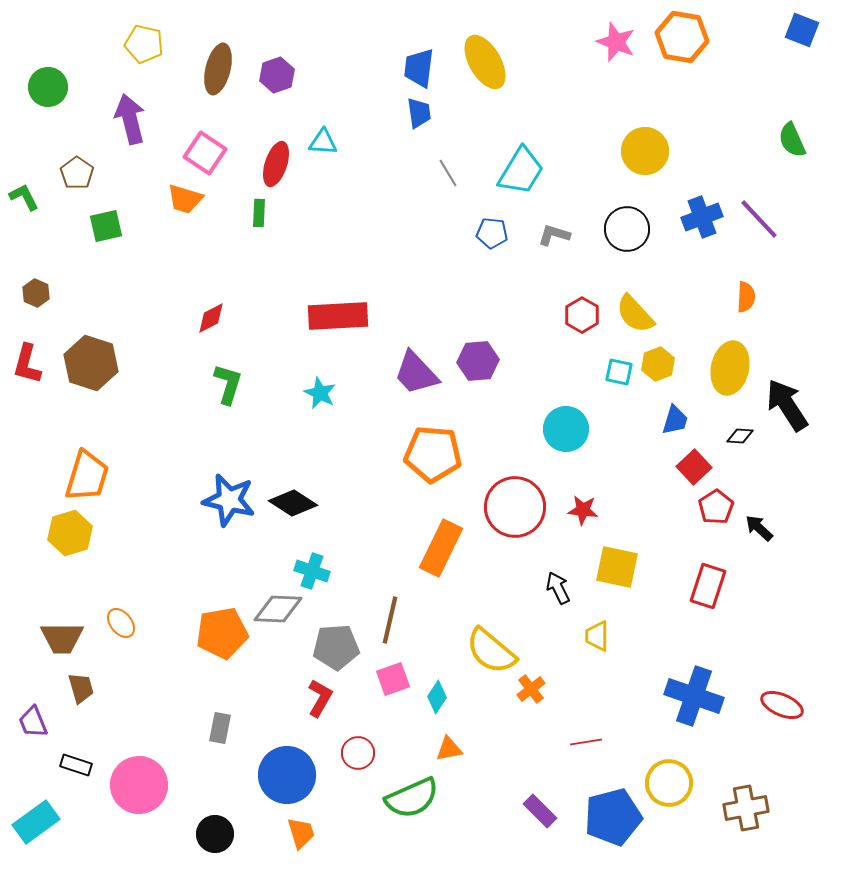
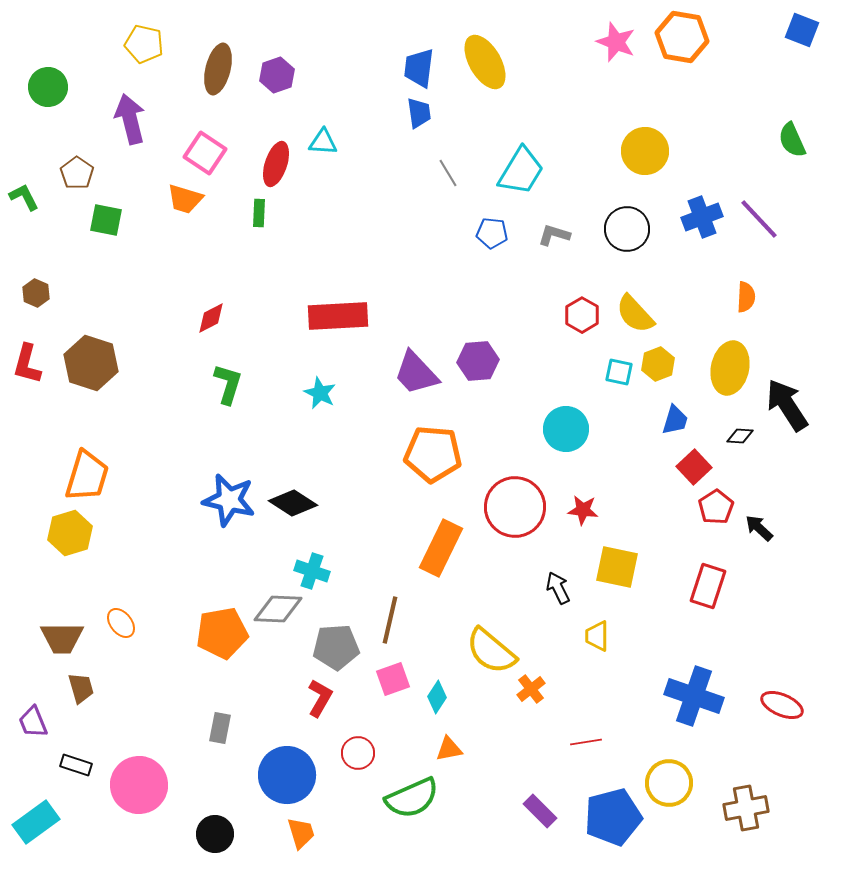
green square at (106, 226): moved 6 px up; rotated 24 degrees clockwise
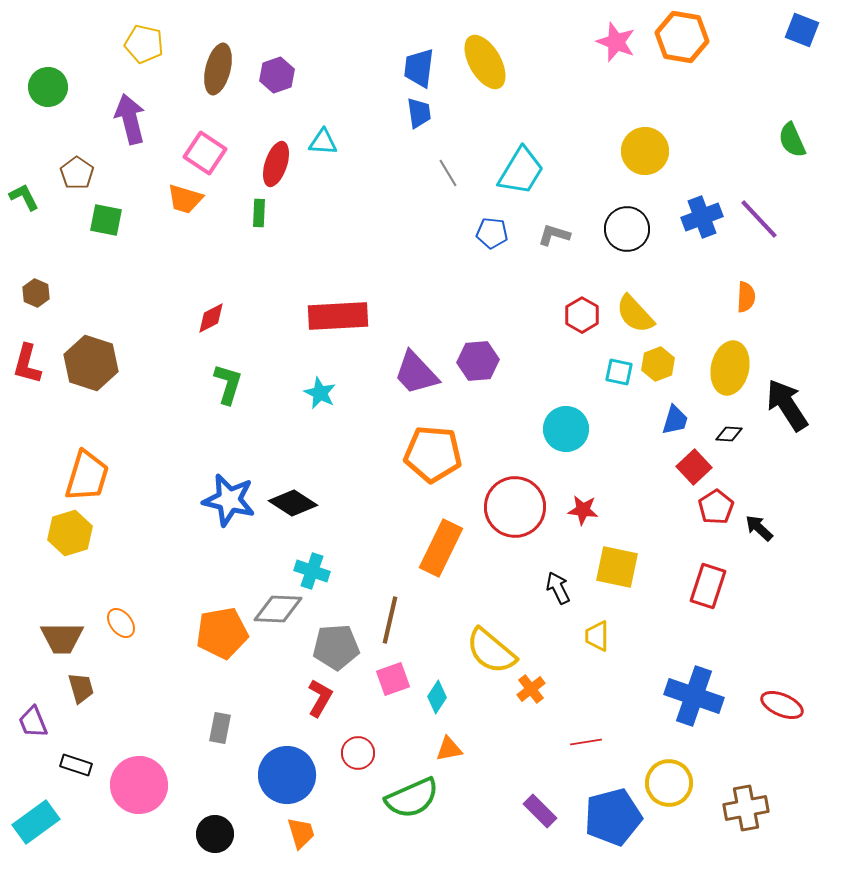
black diamond at (740, 436): moved 11 px left, 2 px up
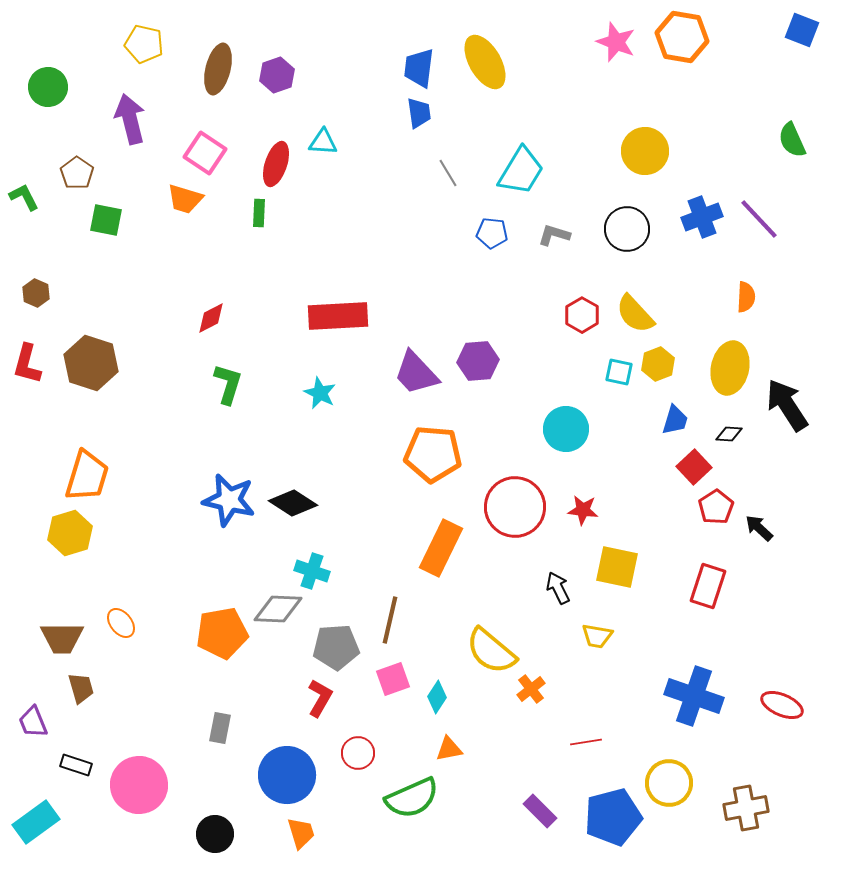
yellow trapezoid at (597, 636): rotated 80 degrees counterclockwise
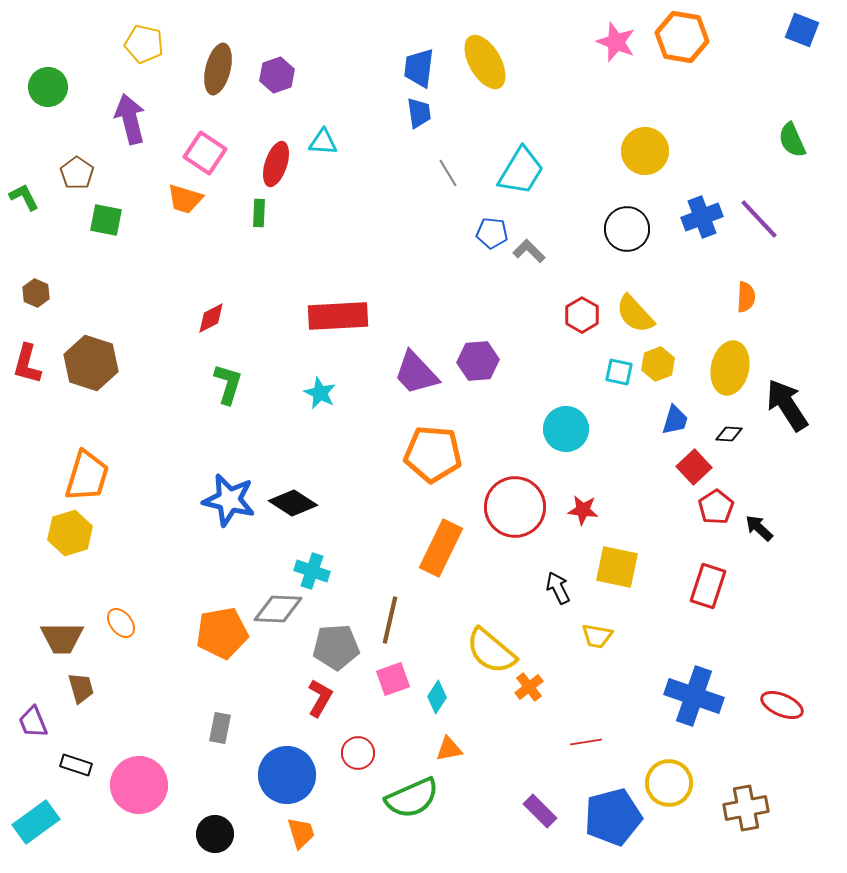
gray L-shape at (554, 235): moved 25 px left, 16 px down; rotated 28 degrees clockwise
orange cross at (531, 689): moved 2 px left, 2 px up
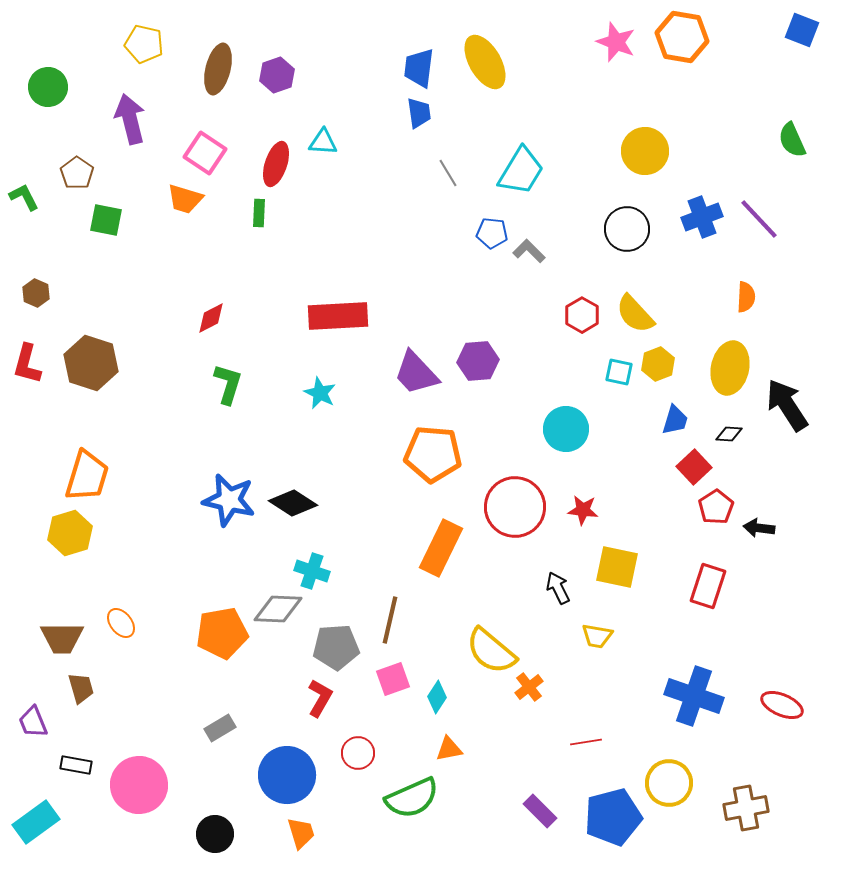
black arrow at (759, 528): rotated 36 degrees counterclockwise
gray rectangle at (220, 728): rotated 48 degrees clockwise
black rectangle at (76, 765): rotated 8 degrees counterclockwise
